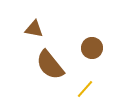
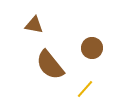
brown triangle: moved 4 px up
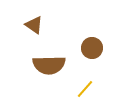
brown triangle: rotated 24 degrees clockwise
brown semicircle: moved 1 px left; rotated 52 degrees counterclockwise
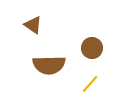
brown triangle: moved 1 px left
yellow line: moved 5 px right, 5 px up
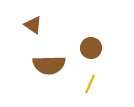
brown circle: moved 1 px left
yellow line: rotated 18 degrees counterclockwise
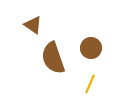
brown semicircle: moved 4 px right, 7 px up; rotated 72 degrees clockwise
